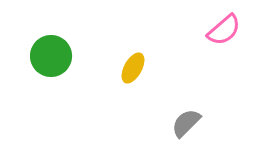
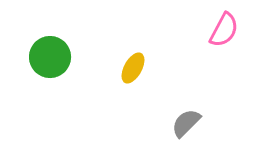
pink semicircle: rotated 21 degrees counterclockwise
green circle: moved 1 px left, 1 px down
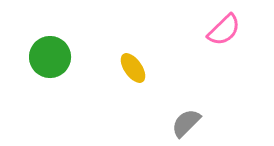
pink semicircle: rotated 18 degrees clockwise
yellow ellipse: rotated 64 degrees counterclockwise
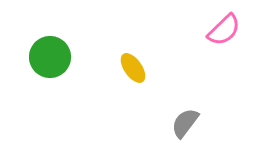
gray semicircle: moved 1 px left; rotated 8 degrees counterclockwise
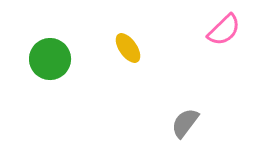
green circle: moved 2 px down
yellow ellipse: moved 5 px left, 20 px up
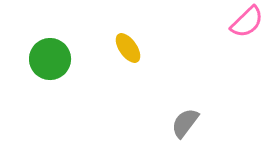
pink semicircle: moved 23 px right, 8 px up
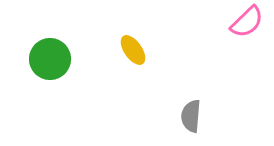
yellow ellipse: moved 5 px right, 2 px down
gray semicircle: moved 6 px right, 7 px up; rotated 32 degrees counterclockwise
